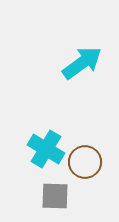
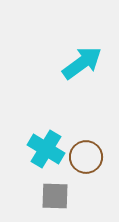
brown circle: moved 1 px right, 5 px up
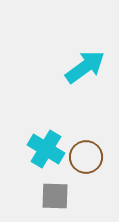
cyan arrow: moved 3 px right, 4 px down
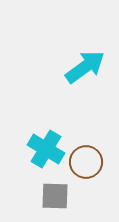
brown circle: moved 5 px down
